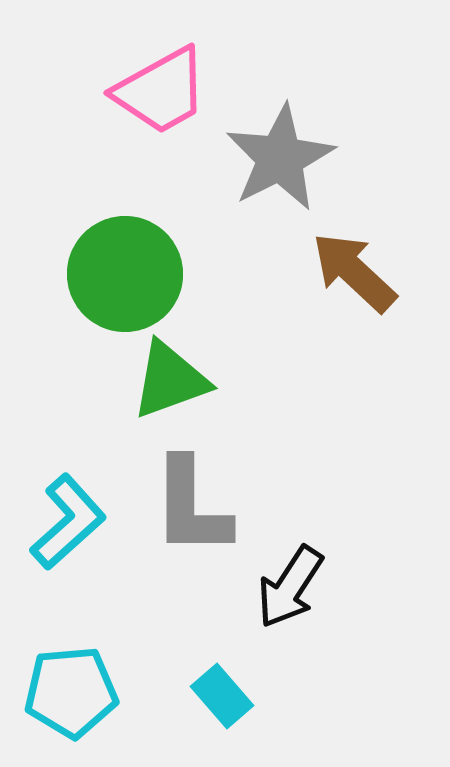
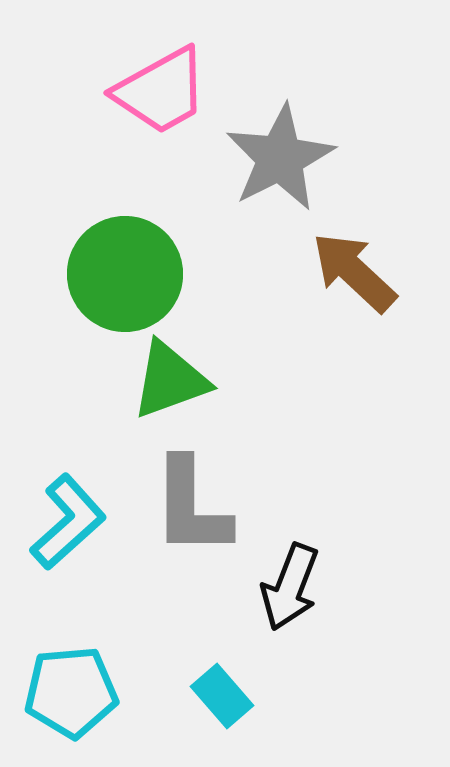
black arrow: rotated 12 degrees counterclockwise
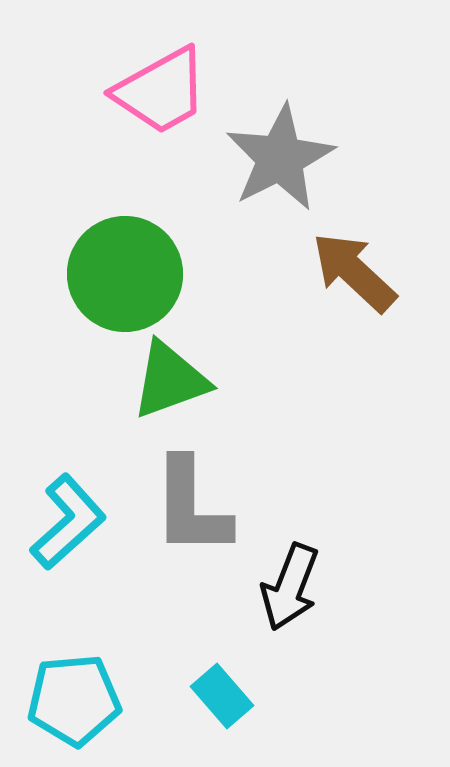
cyan pentagon: moved 3 px right, 8 px down
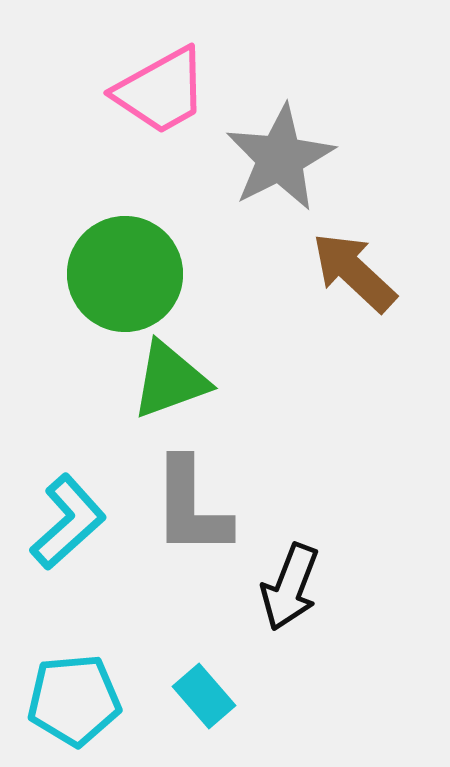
cyan rectangle: moved 18 px left
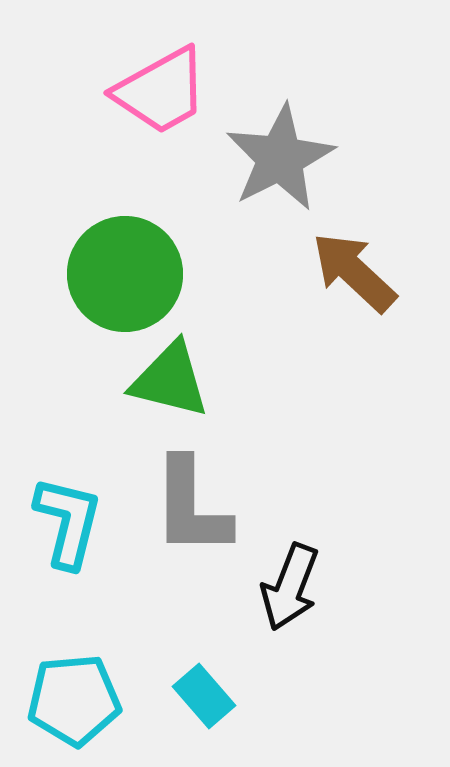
green triangle: rotated 34 degrees clockwise
cyan L-shape: rotated 34 degrees counterclockwise
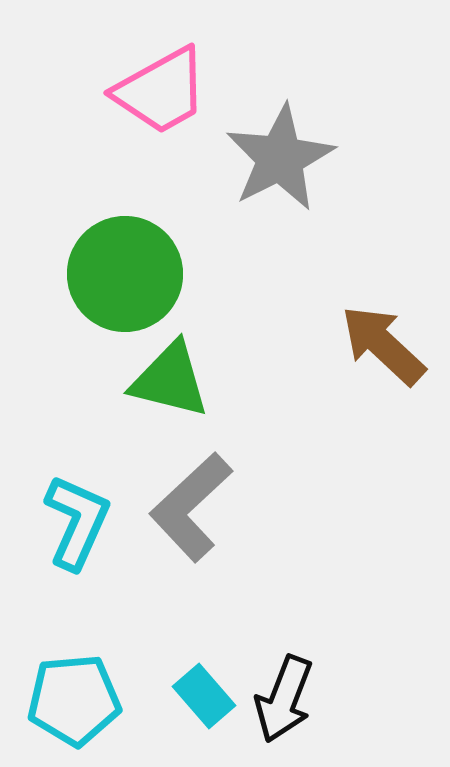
brown arrow: moved 29 px right, 73 px down
gray L-shape: rotated 47 degrees clockwise
cyan L-shape: moved 9 px right; rotated 10 degrees clockwise
black arrow: moved 6 px left, 112 px down
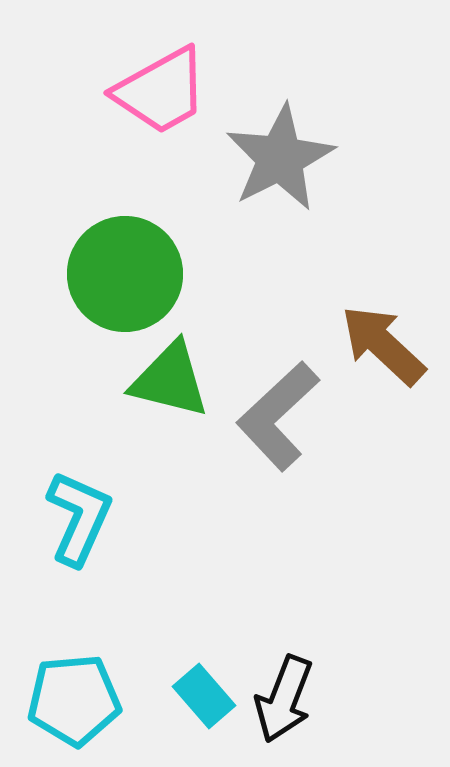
gray L-shape: moved 87 px right, 91 px up
cyan L-shape: moved 2 px right, 4 px up
